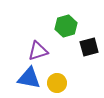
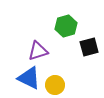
blue triangle: rotated 15 degrees clockwise
yellow circle: moved 2 px left, 2 px down
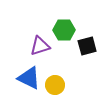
green hexagon: moved 2 px left, 4 px down; rotated 15 degrees clockwise
black square: moved 2 px left, 1 px up
purple triangle: moved 2 px right, 5 px up
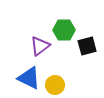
purple triangle: rotated 20 degrees counterclockwise
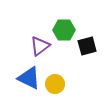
yellow circle: moved 1 px up
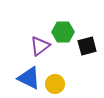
green hexagon: moved 1 px left, 2 px down
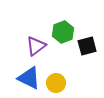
green hexagon: rotated 20 degrees counterclockwise
purple triangle: moved 4 px left
yellow circle: moved 1 px right, 1 px up
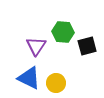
green hexagon: rotated 25 degrees clockwise
purple triangle: rotated 20 degrees counterclockwise
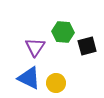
purple triangle: moved 1 px left, 1 px down
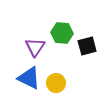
green hexagon: moved 1 px left, 1 px down
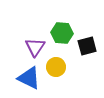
yellow circle: moved 16 px up
